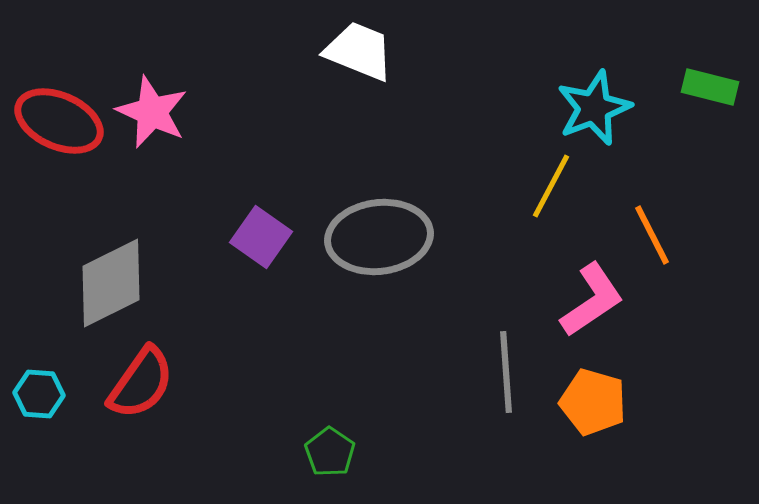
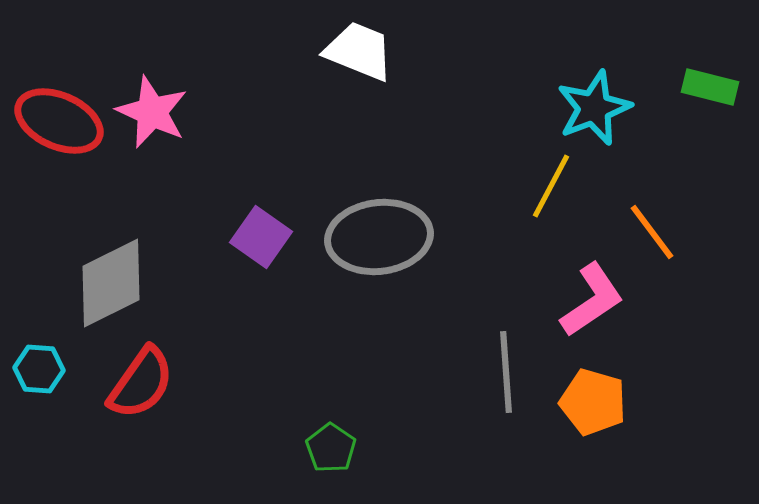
orange line: moved 3 px up; rotated 10 degrees counterclockwise
cyan hexagon: moved 25 px up
green pentagon: moved 1 px right, 4 px up
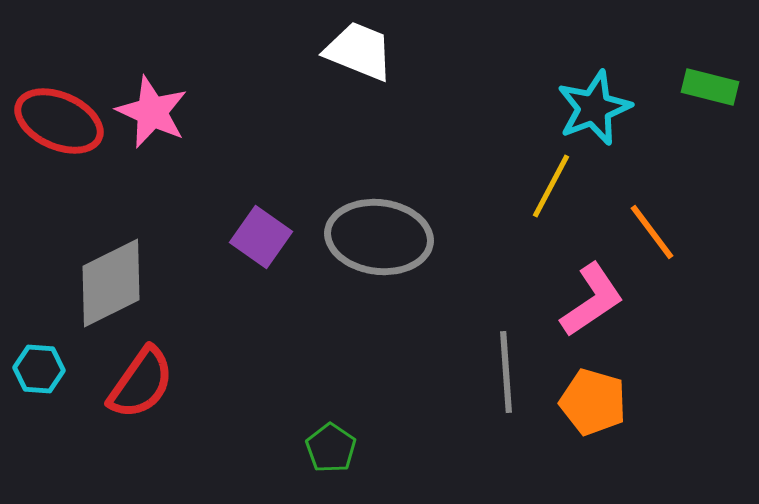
gray ellipse: rotated 14 degrees clockwise
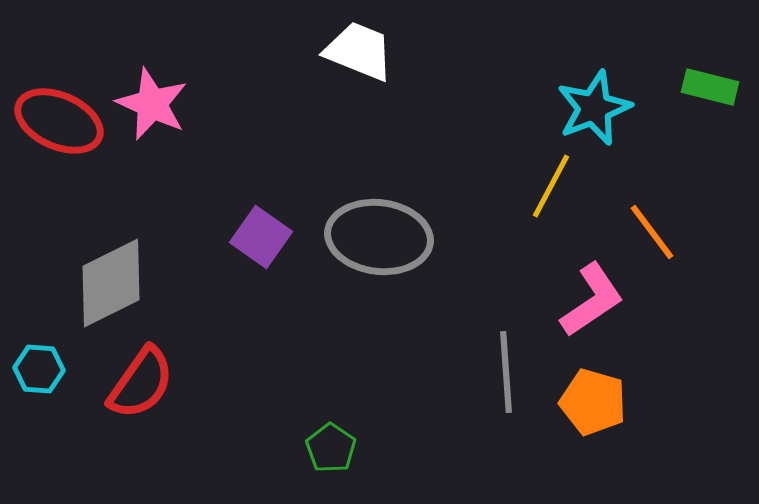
pink star: moved 8 px up
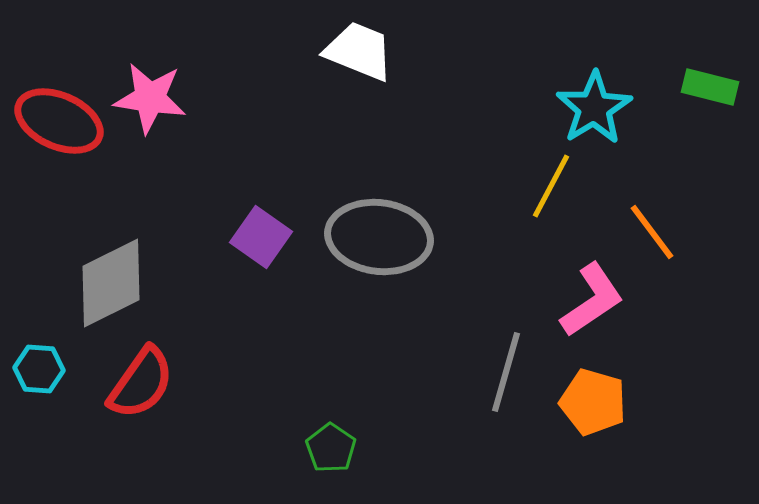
pink star: moved 2 px left, 6 px up; rotated 16 degrees counterclockwise
cyan star: rotated 10 degrees counterclockwise
gray line: rotated 20 degrees clockwise
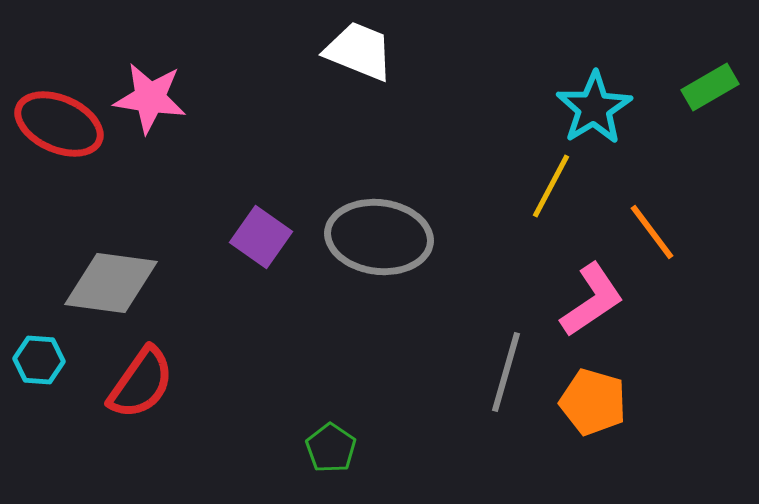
green rectangle: rotated 44 degrees counterclockwise
red ellipse: moved 3 px down
gray diamond: rotated 34 degrees clockwise
cyan hexagon: moved 9 px up
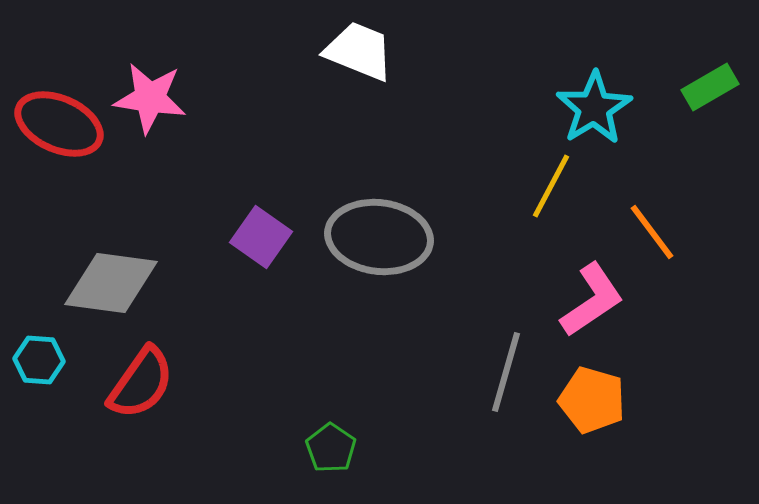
orange pentagon: moved 1 px left, 2 px up
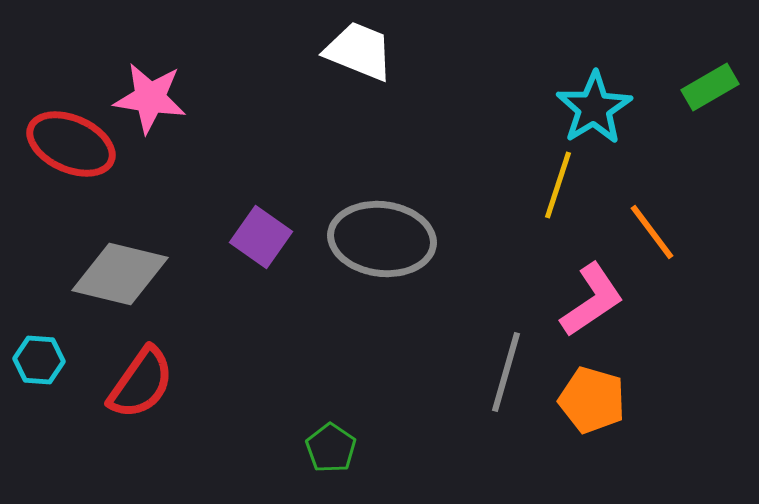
red ellipse: moved 12 px right, 20 px down
yellow line: moved 7 px right, 1 px up; rotated 10 degrees counterclockwise
gray ellipse: moved 3 px right, 2 px down
gray diamond: moved 9 px right, 9 px up; rotated 6 degrees clockwise
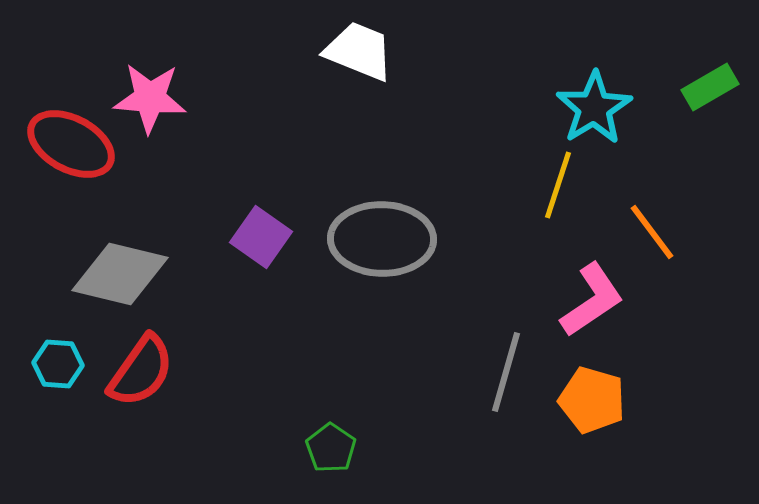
pink star: rotated 4 degrees counterclockwise
red ellipse: rotated 4 degrees clockwise
gray ellipse: rotated 6 degrees counterclockwise
cyan hexagon: moved 19 px right, 4 px down
red semicircle: moved 12 px up
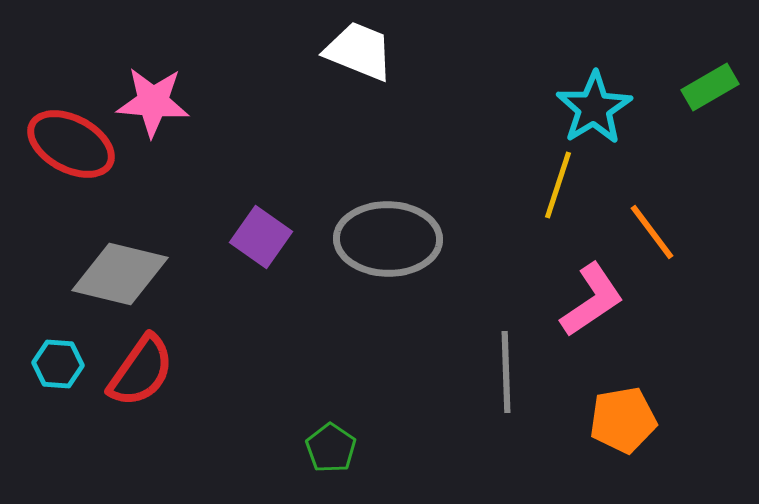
pink star: moved 3 px right, 4 px down
gray ellipse: moved 6 px right
gray line: rotated 18 degrees counterclockwise
orange pentagon: moved 31 px right, 20 px down; rotated 26 degrees counterclockwise
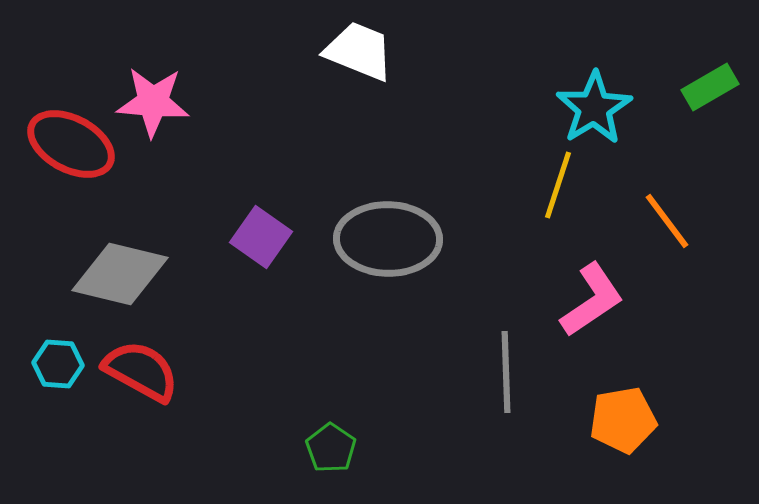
orange line: moved 15 px right, 11 px up
red semicircle: rotated 96 degrees counterclockwise
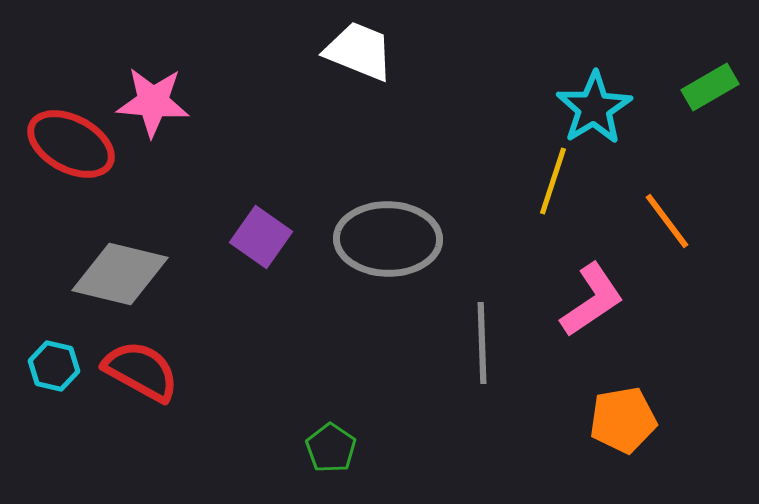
yellow line: moved 5 px left, 4 px up
cyan hexagon: moved 4 px left, 2 px down; rotated 9 degrees clockwise
gray line: moved 24 px left, 29 px up
